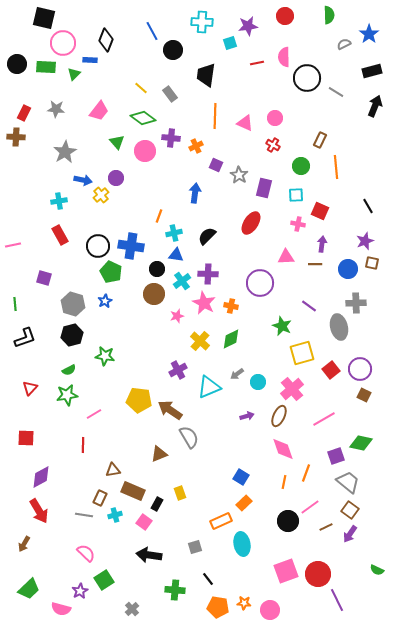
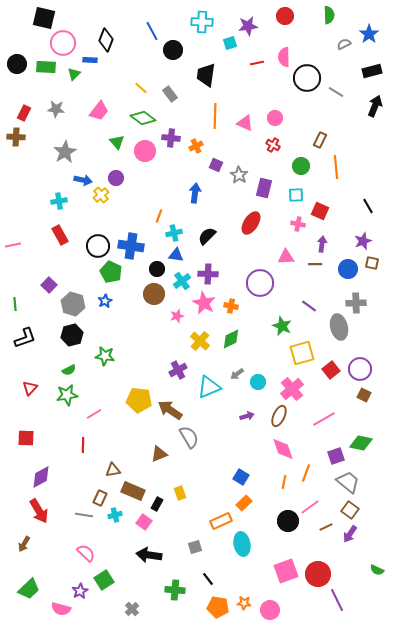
purple star at (365, 241): moved 2 px left
purple square at (44, 278): moved 5 px right, 7 px down; rotated 28 degrees clockwise
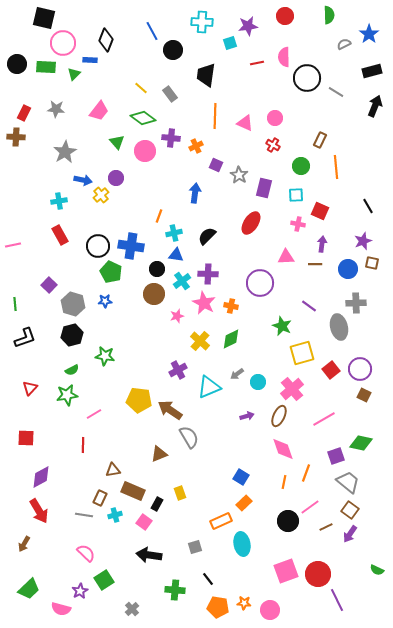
blue star at (105, 301): rotated 24 degrees clockwise
green semicircle at (69, 370): moved 3 px right
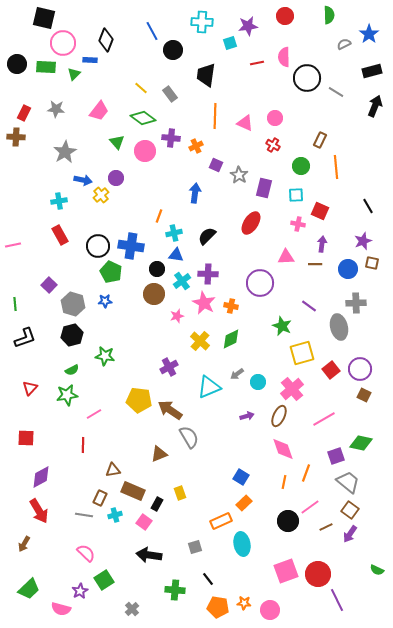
purple cross at (178, 370): moved 9 px left, 3 px up
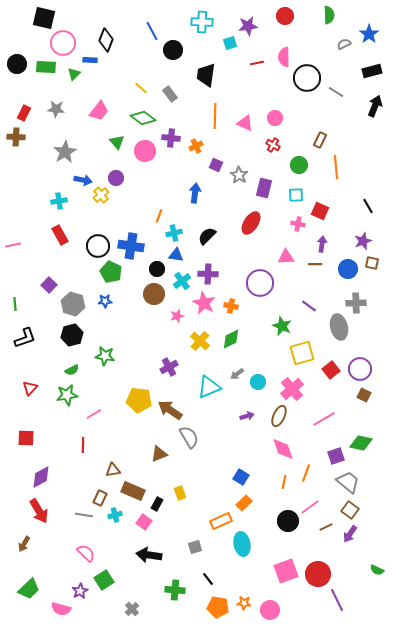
green circle at (301, 166): moved 2 px left, 1 px up
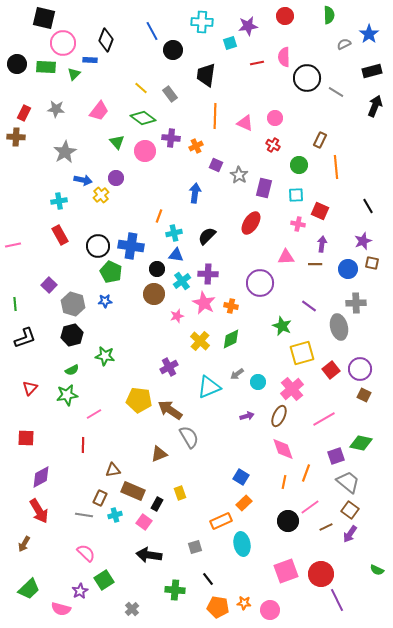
red circle at (318, 574): moved 3 px right
